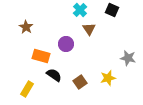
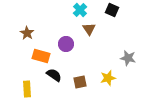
brown star: moved 1 px right, 6 px down
brown square: rotated 24 degrees clockwise
yellow rectangle: rotated 35 degrees counterclockwise
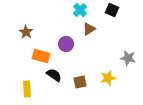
brown triangle: rotated 32 degrees clockwise
brown star: moved 1 px left, 1 px up
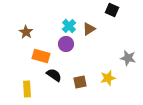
cyan cross: moved 11 px left, 16 px down
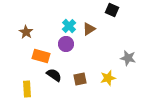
brown square: moved 3 px up
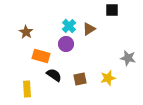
black square: rotated 24 degrees counterclockwise
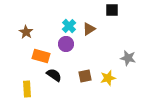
brown square: moved 5 px right, 3 px up
